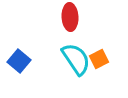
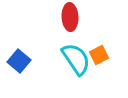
orange square: moved 4 px up
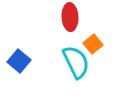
orange square: moved 6 px left, 11 px up; rotated 12 degrees counterclockwise
cyan semicircle: moved 3 px down; rotated 8 degrees clockwise
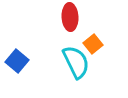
blue square: moved 2 px left
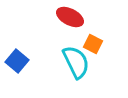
red ellipse: rotated 60 degrees counterclockwise
orange square: rotated 24 degrees counterclockwise
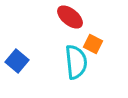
red ellipse: rotated 12 degrees clockwise
cyan semicircle: rotated 20 degrees clockwise
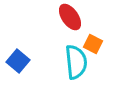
red ellipse: rotated 16 degrees clockwise
blue square: moved 1 px right
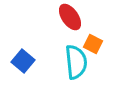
blue square: moved 5 px right
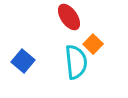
red ellipse: moved 1 px left
orange square: rotated 18 degrees clockwise
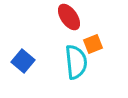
orange square: rotated 24 degrees clockwise
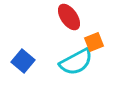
orange square: moved 1 px right, 2 px up
cyan semicircle: rotated 68 degrees clockwise
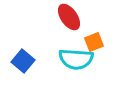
cyan semicircle: moved 3 px up; rotated 32 degrees clockwise
